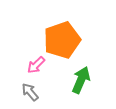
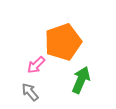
orange pentagon: moved 1 px right, 2 px down
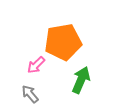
orange pentagon: rotated 9 degrees clockwise
gray arrow: moved 2 px down
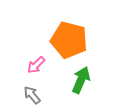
orange pentagon: moved 6 px right, 2 px up; rotated 24 degrees clockwise
gray arrow: moved 2 px right, 1 px down
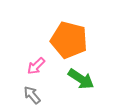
pink arrow: moved 1 px down
green arrow: moved 1 px up; rotated 100 degrees clockwise
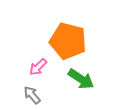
orange pentagon: moved 1 px left, 1 px down
pink arrow: moved 2 px right, 1 px down
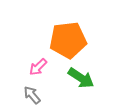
orange pentagon: moved 1 px up; rotated 21 degrees counterclockwise
green arrow: moved 1 px up
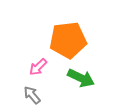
green arrow: rotated 8 degrees counterclockwise
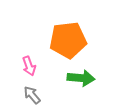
pink arrow: moved 9 px left, 1 px up; rotated 66 degrees counterclockwise
green arrow: rotated 20 degrees counterclockwise
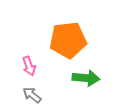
green arrow: moved 5 px right
gray arrow: rotated 12 degrees counterclockwise
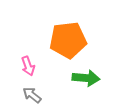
pink arrow: moved 1 px left
